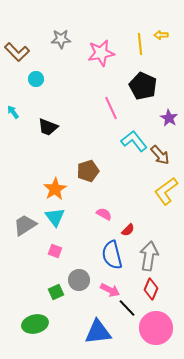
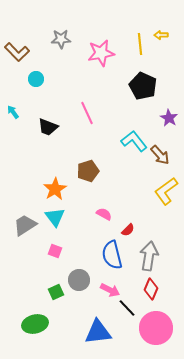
pink line: moved 24 px left, 5 px down
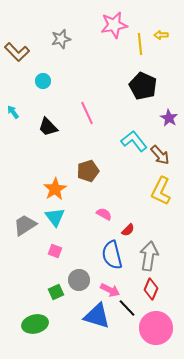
gray star: rotated 12 degrees counterclockwise
pink star: moved 13 px right, 28 px up
cyan circle: moved 7 px right, 2 px down
black trapezoid: rotated 25 degrees clockwise
yellow L-shape: moved 5 px left; rotated 28 degrees counterclockwise
blue triangle: moved 1 px left, 16 px up; rotated 24 degrees clockwise
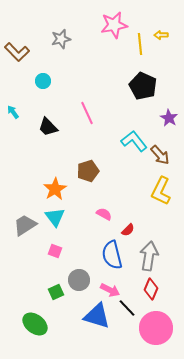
green ellipse: rotated 50 degrees clockwise
